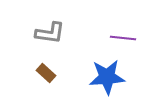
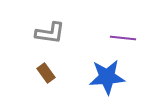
brown rectangle: rotated 12 degrees clockwise
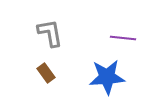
gray L-shape: rotated 108 degrees counterclockwise
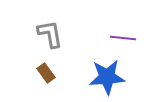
gray L-shape: moved 1 px down
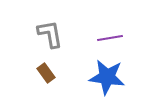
purple line: moved 13 px left; rotated 15 degrees counterclockwise
blue star: rotated 12 degrees clockwise
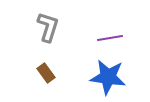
gray L-shape: moved 2 px left, 7 px up; rotated 28 degrees clockwise
blue star: moved 1 px right
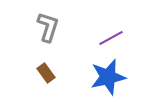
purple line: moved 1 px right; rotated 20 degrees counterclockwise
blue star: rotated 21 degrees counterclockwise
